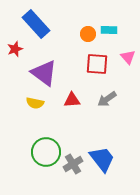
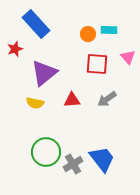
purple triangle: rotated 44 degrees clockwise
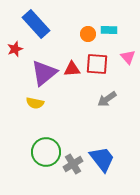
red triangle: moved 31 px up
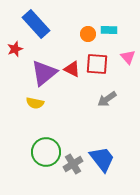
red triangle: rotated 30 degrees clockwise
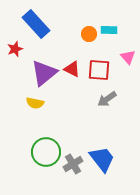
orange circle: moved 1 px right
red square: moved 2 px right, 6 px down
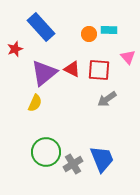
blue rectangle: moved 5 px right, 3 px down
yellow semicircle: rotated 78 degrees counterclockwise
blue trapezoid: rotated 16 degrees clockwise
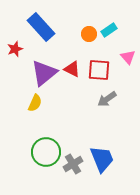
cyan rectangle: rotated 35 degrees counterclockwise
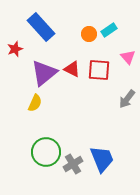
gray arrow: moved 20 px right; rotated 18 degrees counterclockwise
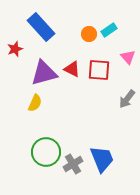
purple triangle: rotated 24 degrees clockwise
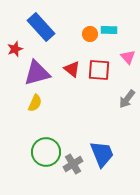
cyan rectangle: rotated 35 degrees clockwise
orange circle: moved 1 px right
red triangle: rotated 12 degrees clockwise
purple triangle: moved 7 px left
blue trapezoid: moved 5 px up
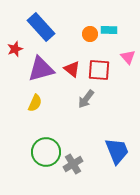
purple triangle: moved 4 px right, 4 px up
gray arrow: moved 41 px left
blue trapezoid: moved 15 px right, 3 px up
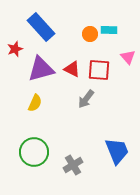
red triangle: rotated 12 degrees counterclockwise
green circle: moved 12 px left
gray cross: moved 1 px down
